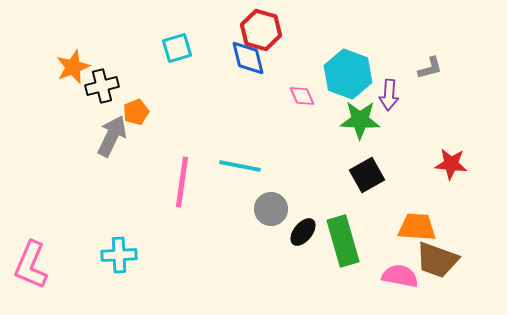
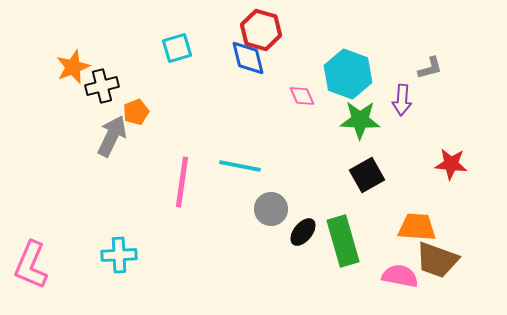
purple arrow: moved 13 px right, 5 px down
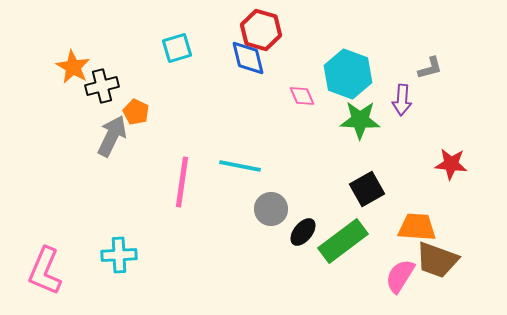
orange star: rotated 20 degrees counterclockwise
orange pentagon: rotated 25 degrees counterclockwise
black square: moved 14 px down
green rectangle: rotated 69 degrees clockwise
pink L-shape: moved 14 px right, 6 px down
pink semicircle: rotated 69 degrees counterclockwise
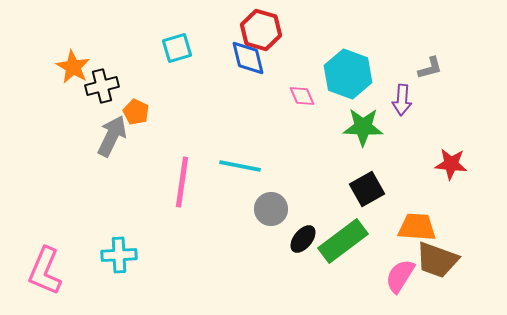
green star: moved 3 px right, 7 px down
black ellipse: moved 7 px down
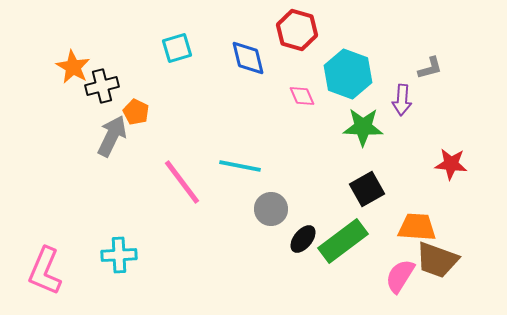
red hexagon: moved 36 px right
pink line: rotated 45 degrees counterclockwise
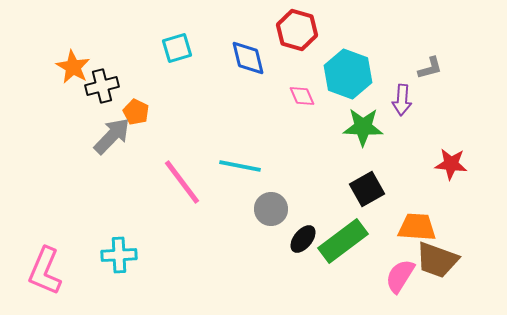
gray arrow: rotated 18 degrees clockwise
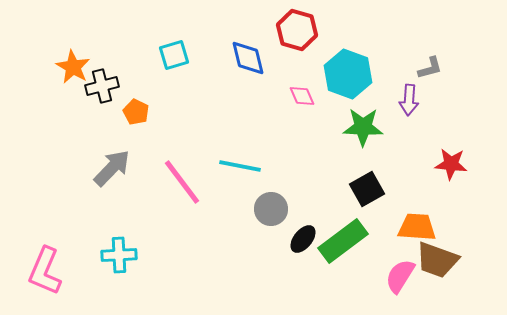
cyan square: moved 3 px left, 7 px down
purple arrow: moved 7 px right
gray arrow: moved 32 px down
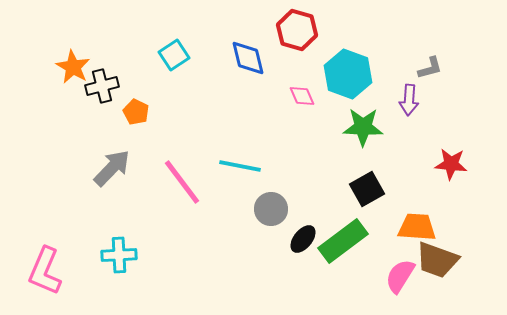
cyan square: rotated 16 degrees counterclockwise
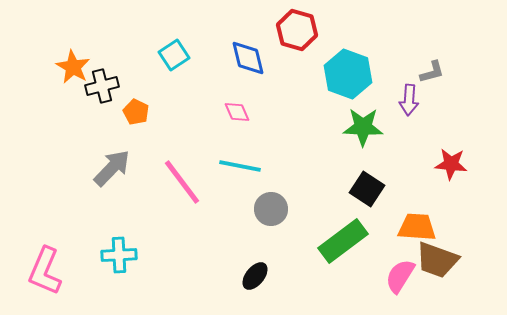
gray L-shape: moved 2 px right, 4 px down
pink diamond: moved 65 px left, 16 px down
black square: rotated 28 degrees counterclockwise
black ellipse: moved 48 px left, 37 px down
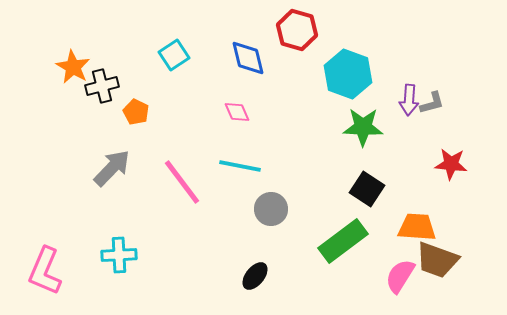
gray L-shape: moved 31 px down
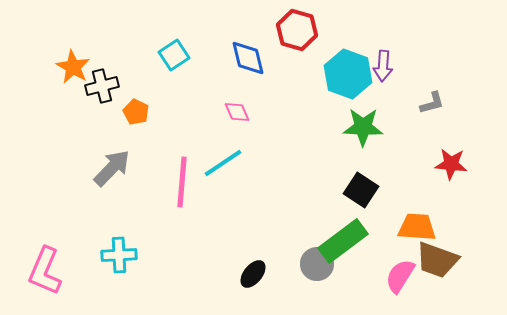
purple arrow: moved 26 px left, 34 px up
cyan line: moved 17 px left, 3 px up; rotated 45 degrees counterclockwise
pink line: rotated 42 degrees clockwise
black square: moved 6 px left, 1 px down
gray circle: moved 46 px right, 55 px down
black ellipse: moved 2 px left, 2 px up
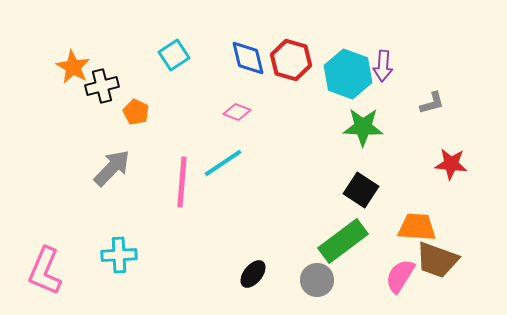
red hexagon: moved 6 px left, 30 px down
pink diamond: rotated 44 degrees counterclockwise
gray circle: moved 16 px down
